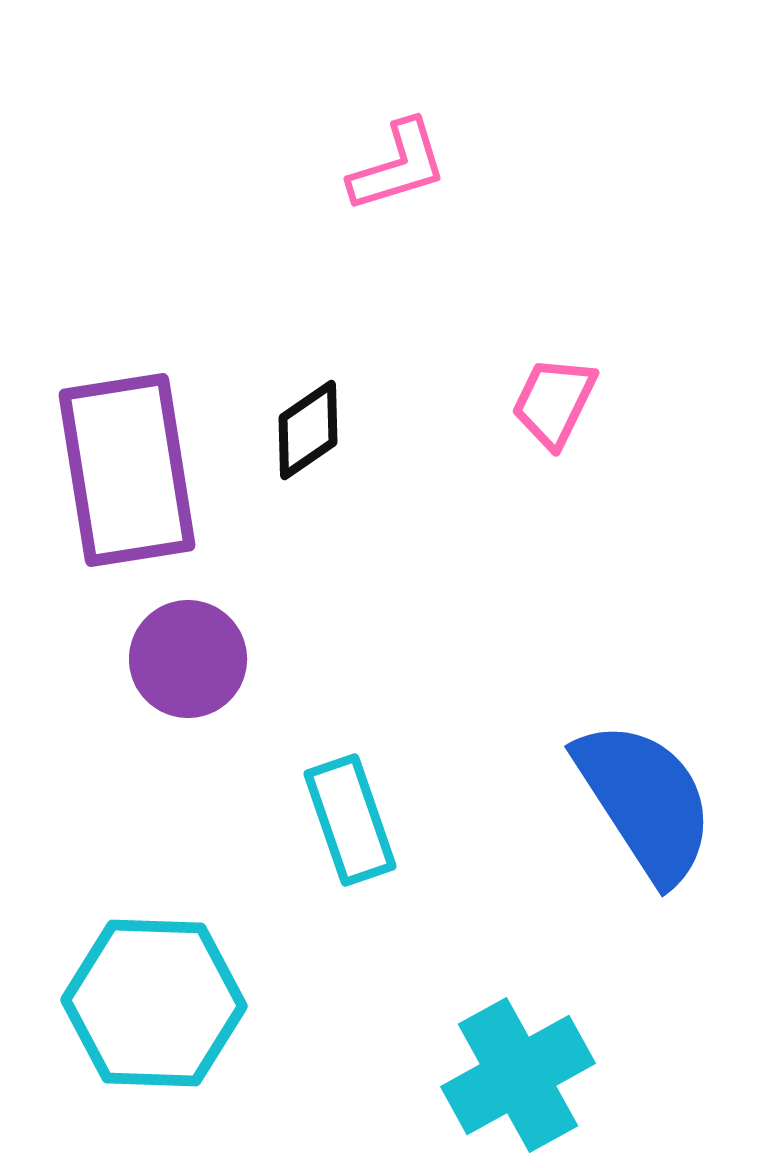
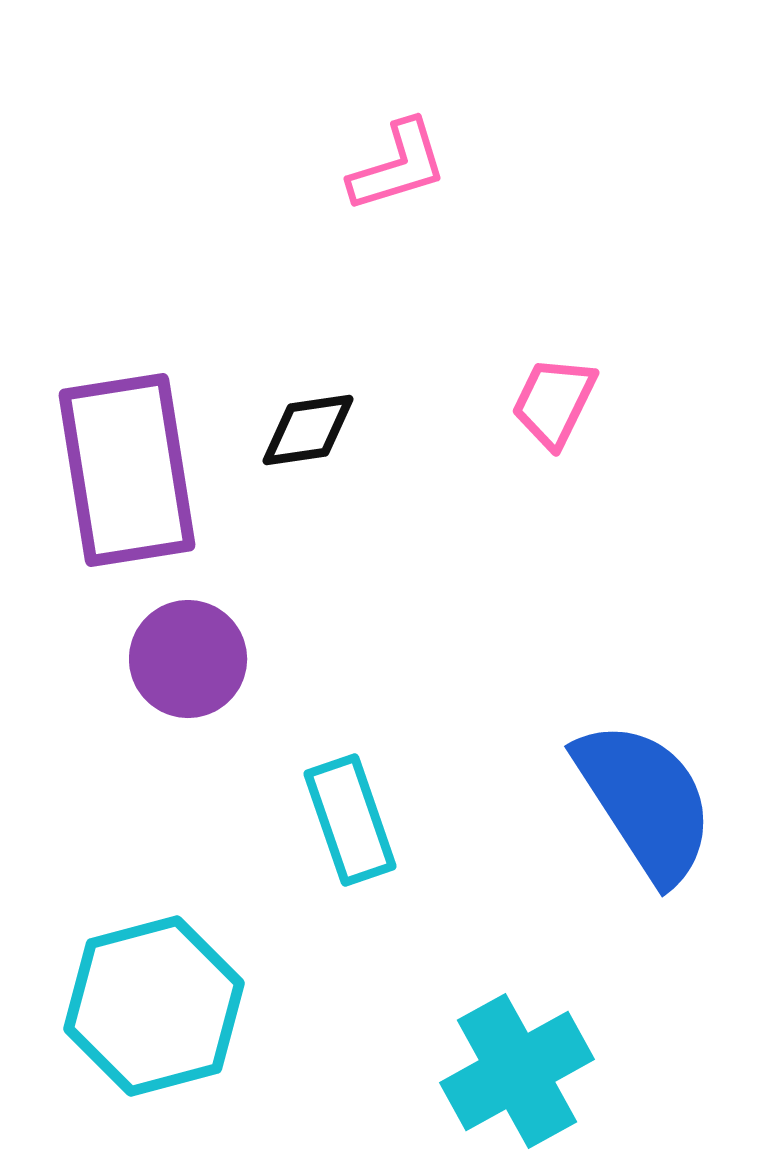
black diamond: rotated 26 degrees clockwise
cyan hexagon: moved 3 px down; rotated 17 degrees counterclockwise
cyan cross: moved 1 px left, 4 px up
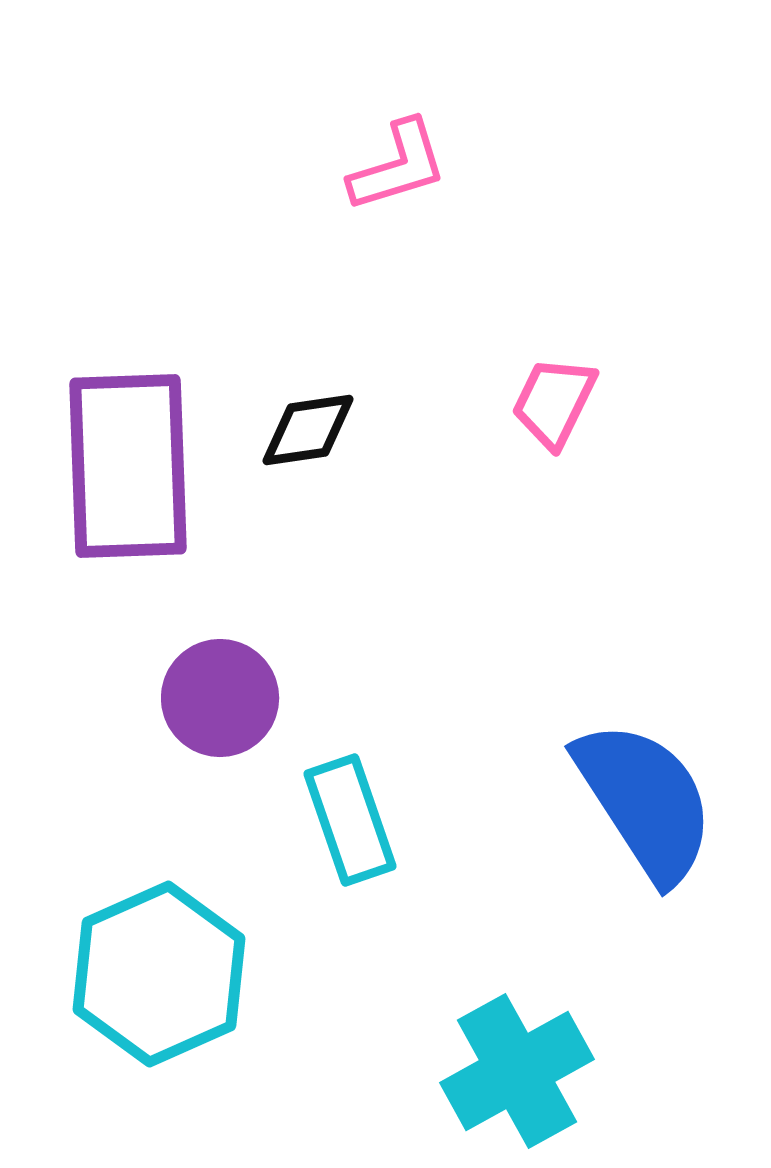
purple rectangle: moved 1 px right, 4 px up; rotated 7 degrees clockwise
purple circle: moved 32 px right, 39 px down
cyan hexagon: moved 5 px right, 32 px up; rotated 9 degrees counterclockwise
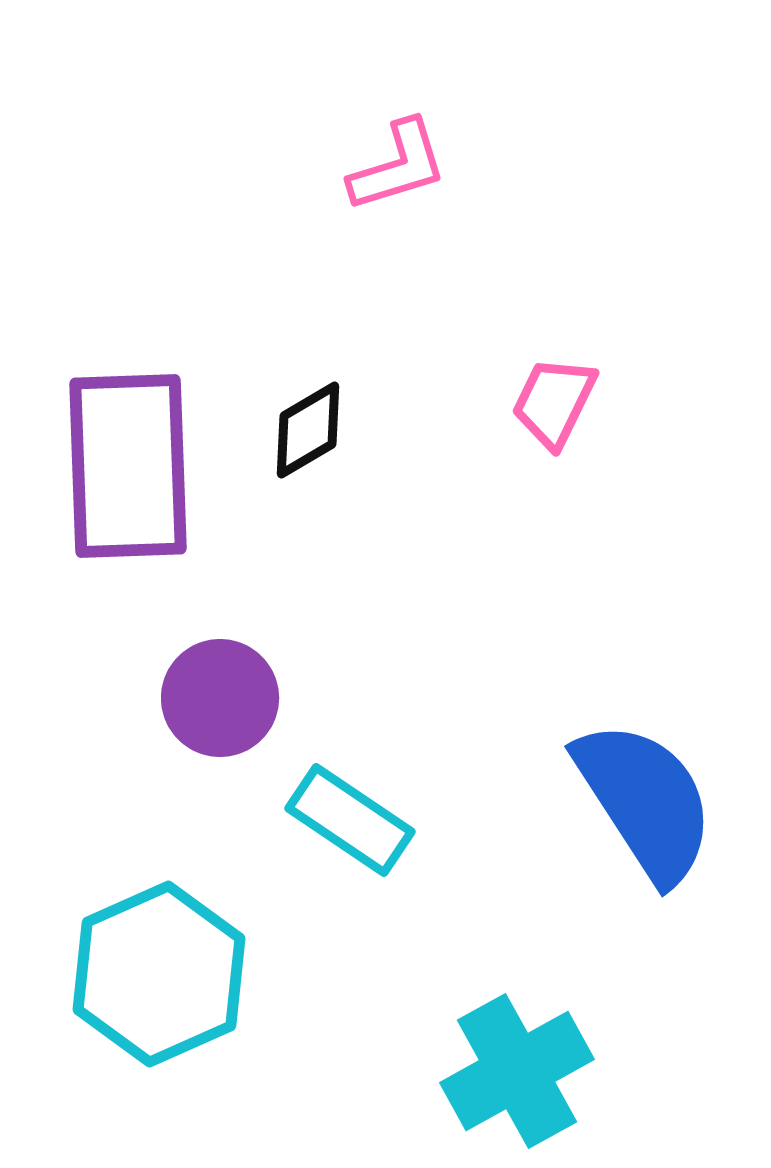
black diamond: rotated 22 degrees counterclockwise
cyan rectangle: rotated 37 degrees counterclockwise
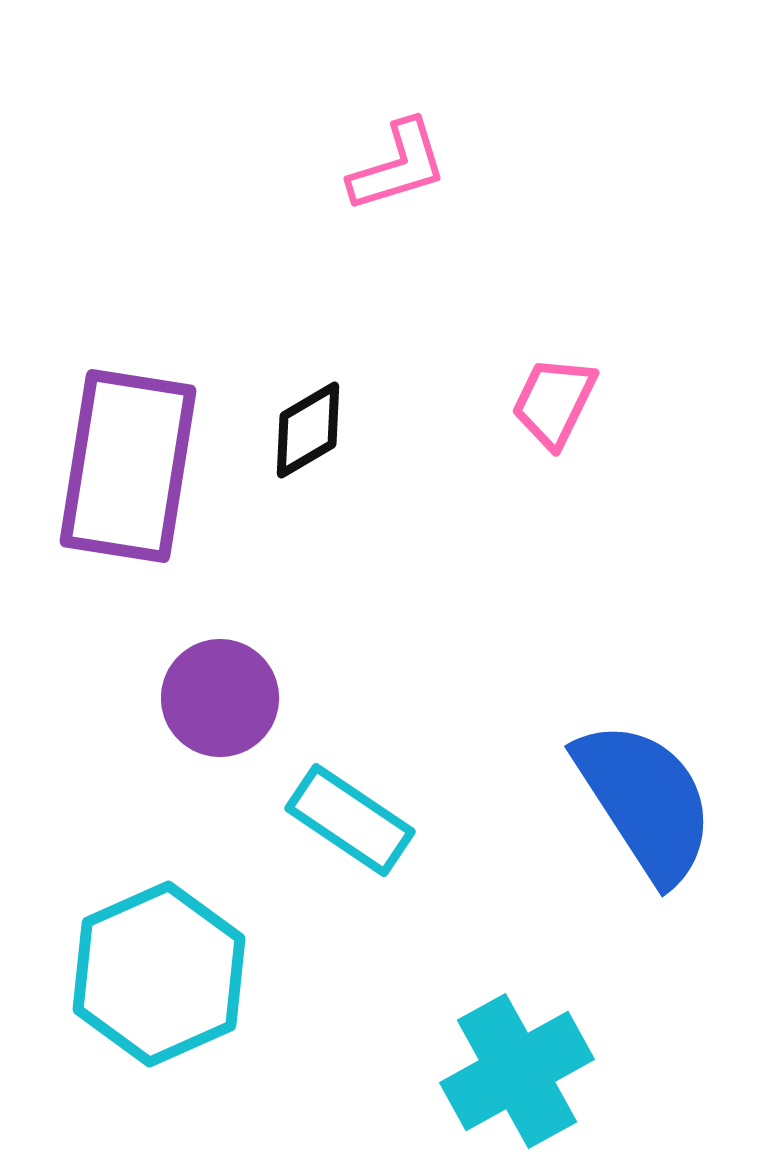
purple rectangle: rotated 11 degrees clockwise
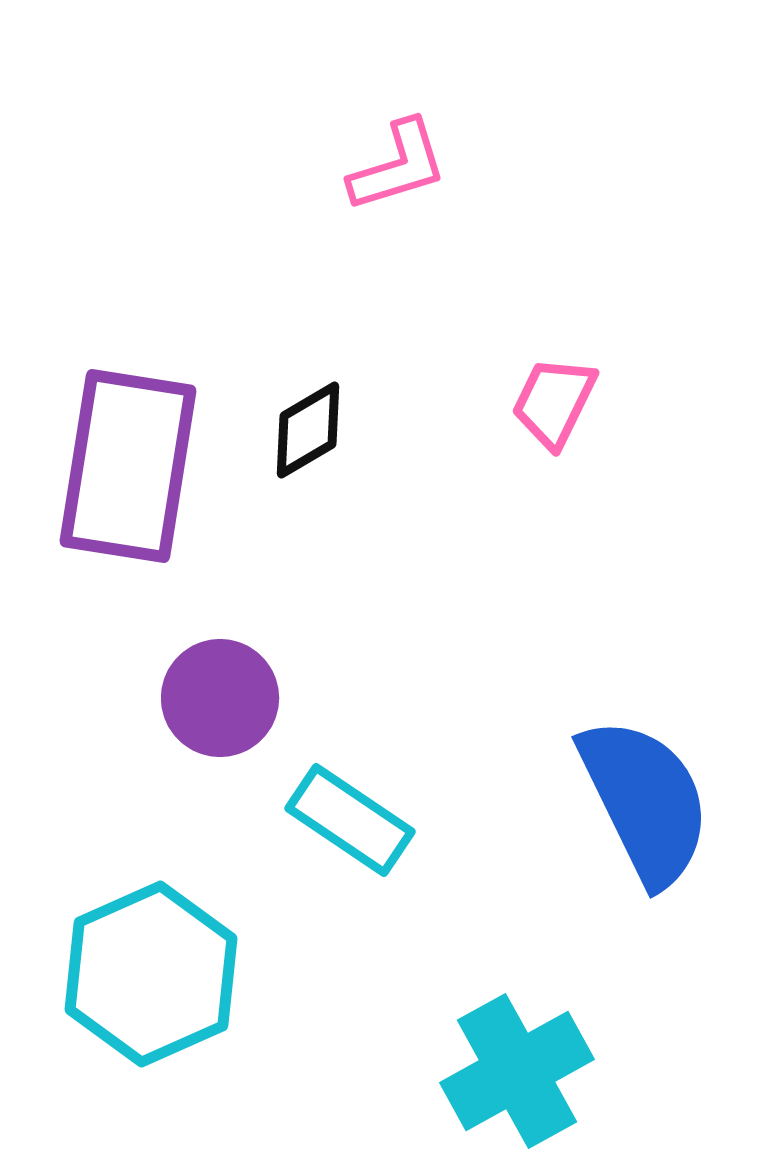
blue semicircle: rotated 7 degrees clockwise
cyan hexagon: moved 8 px left
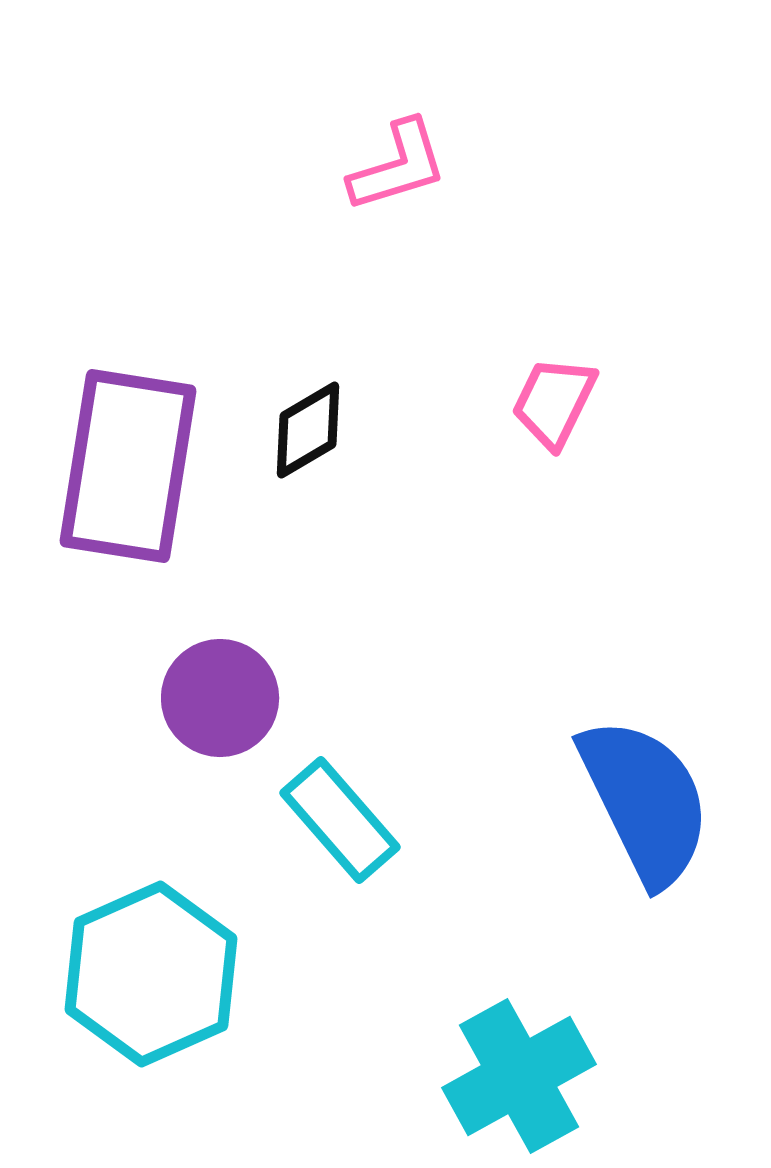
cyan rectangle: moved 10 px left; rotated 15 degrees clockwise
cyan cross: moved 2 px right, 5 px down
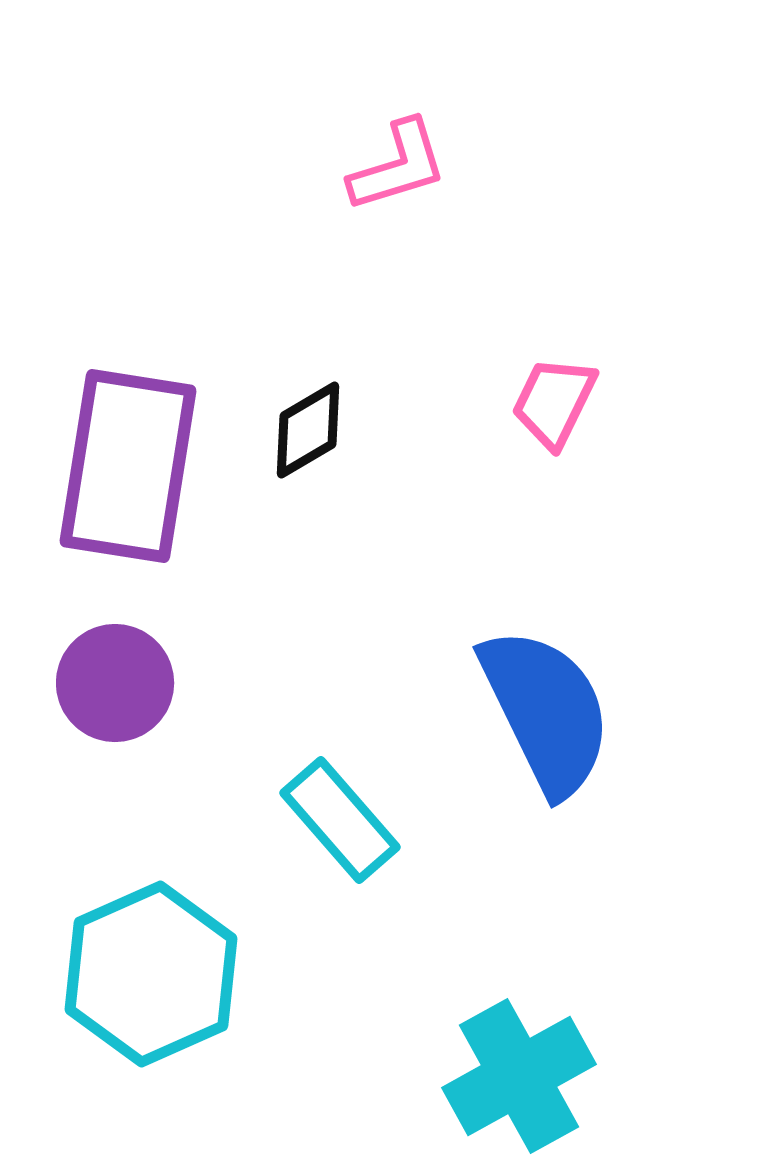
purple circle: moved 105 px left, 15 px up
blue semicircle: moved 99 px left, 90 px up
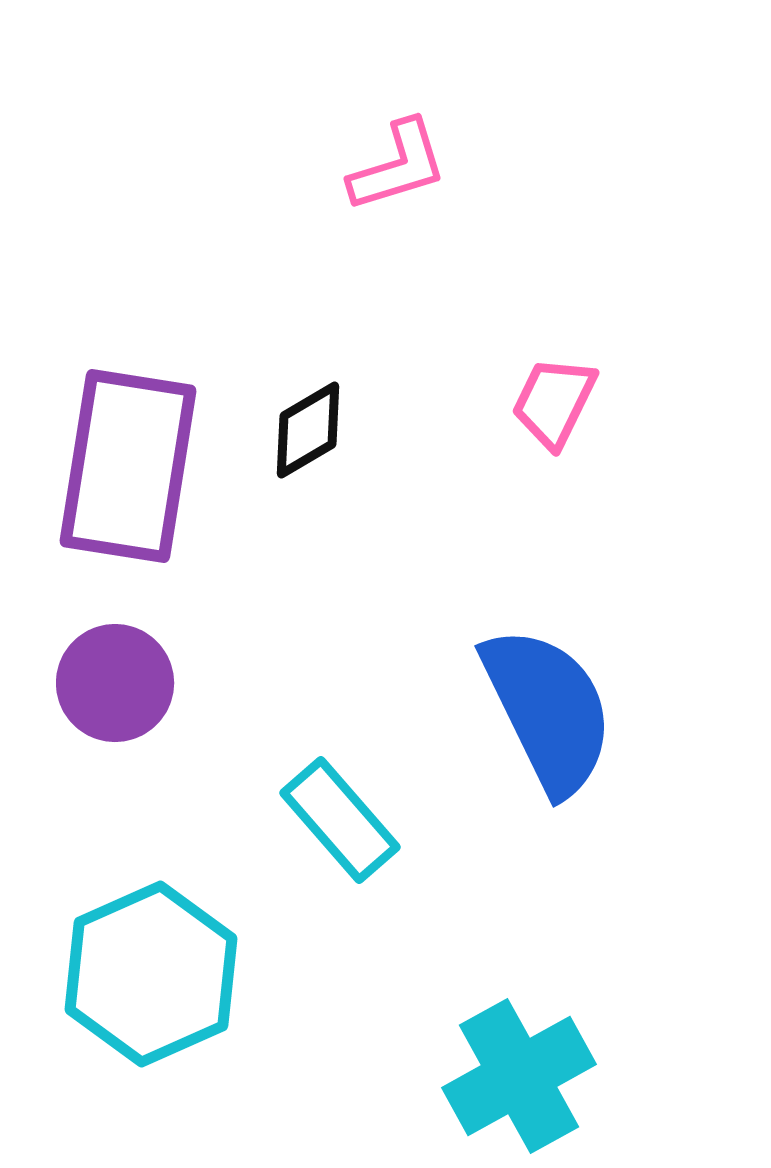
blue semicircle: moved 2 px right, 1 px up
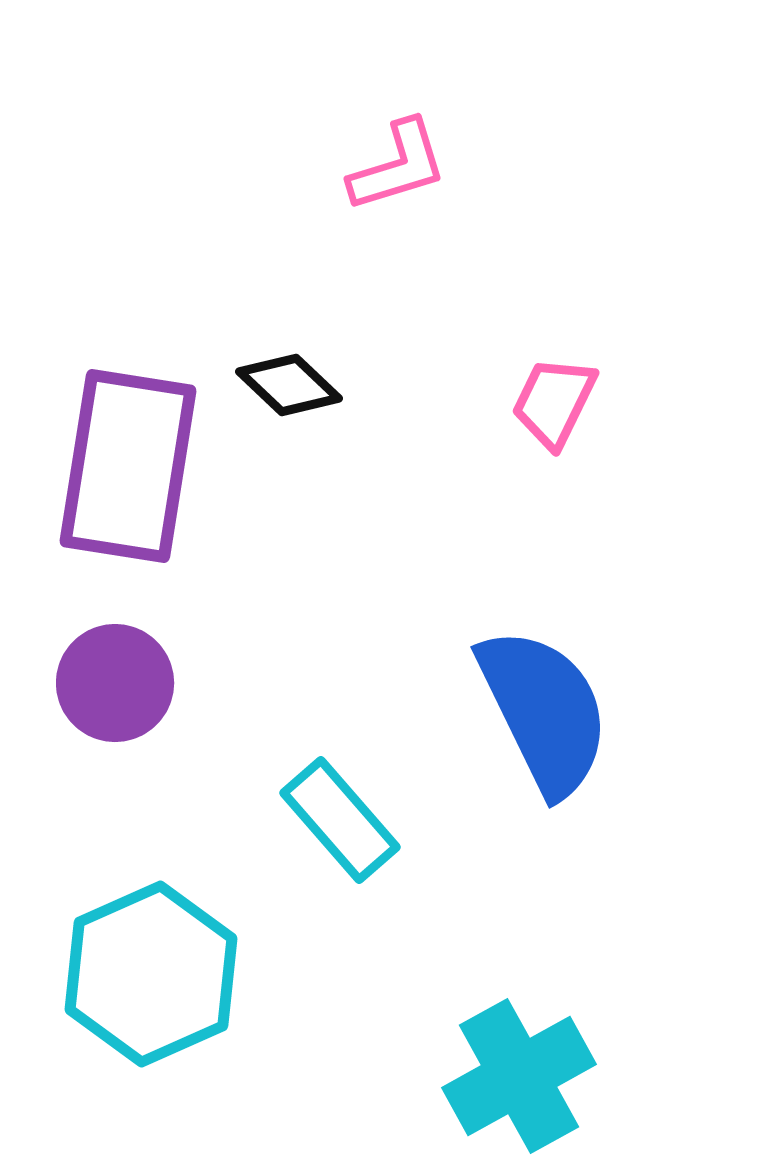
black diamond: moved 19 px left, 45 px up; rotated 74 degrees clockwise
blue semicircle: moved 4 px left, 1 px down
